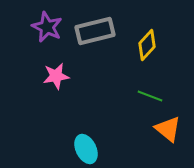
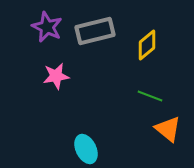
yellow diamond: rotated 8 degrees clockwise
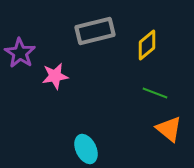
purple star: moved 27 px left, 26 px down; rotated 8 degrees clockwise
pink star: moved 1 px left
green line: moved 5 px right, 3 px up
orange triangle: moved 1 px right
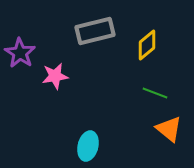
cyan ellipse: moved 2 px right, 3 px up; rotated 40 degrees clockwise
